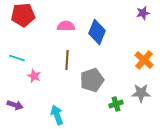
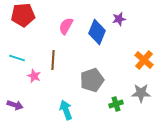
purple star: moved 24 px left, 6 px down
pink semicircle: rotated 60 degrees counterclockwise
brown line: moved 14 px left
cyan arrow: moved 9 px right, 5 px up
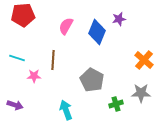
pink star: rotated 24 degrees counterclockwise
gray pentagon: rotated 25 degrees counterclockwise
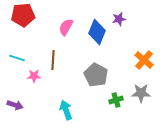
pink semicircle: moved 1 px down
gray pentagon: moved 4 px right, 5 px up
green cross: moved 4 px up
